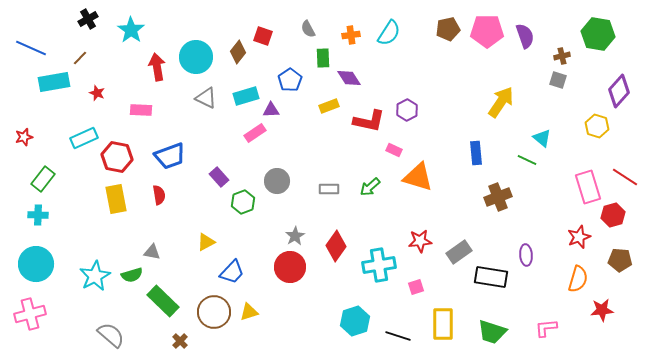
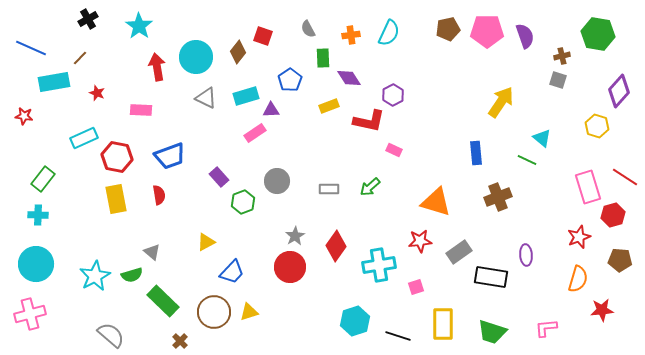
cyan star at (131, 30): moved 8 px right, 4 px up
cyan semicircle at (389, 33): rotated 8 degrees counterclockwise
purple hexagon at (407, 110): moved 14 px left, 15 px up
red star at (24, 137): moved 21 px up; rotated 24 degrees clockwise
orange triangle at (418, 177): moved 18 px right, 25 px down
gray triangle at (152, 252): rotated 30 degrees clockwise
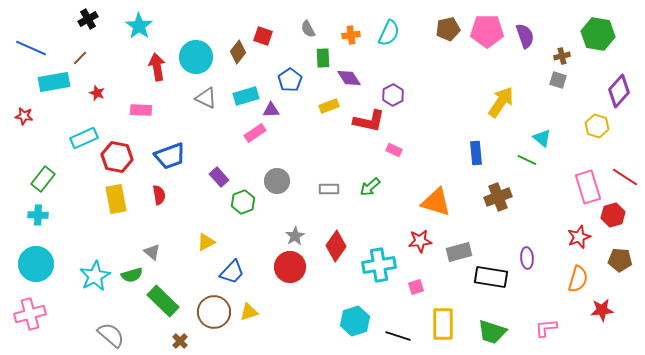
gray rectangle at (459, 252): rotated 20 degrees clockwise
purple ellipse at (526, 255): moved 1 px right, 3 px down
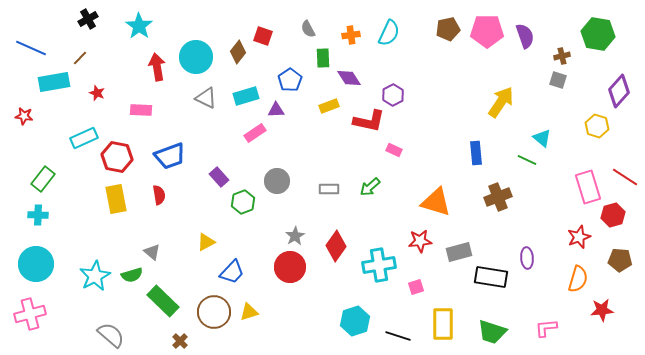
purple triangle at (271, 110): moved 5 px right
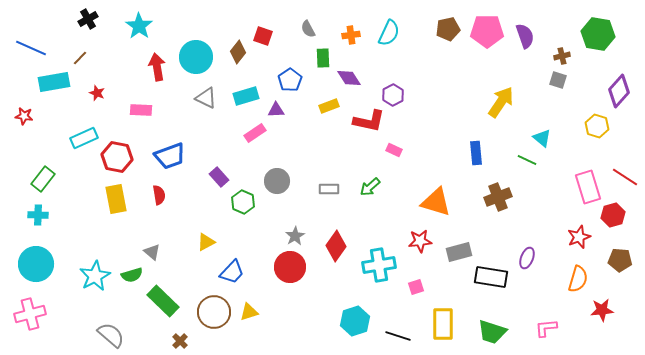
green hexagon at (243, 202): rotated 15 degrees counterclockwise
purple ellipse at (527, 258): rotated 25 degrees clockwise
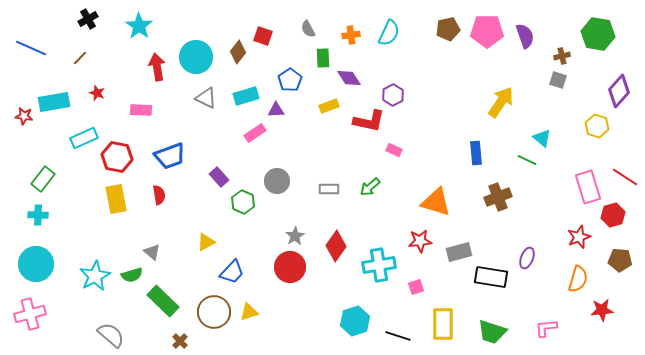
cyan rectangle at (54, 82): moved 20 px down
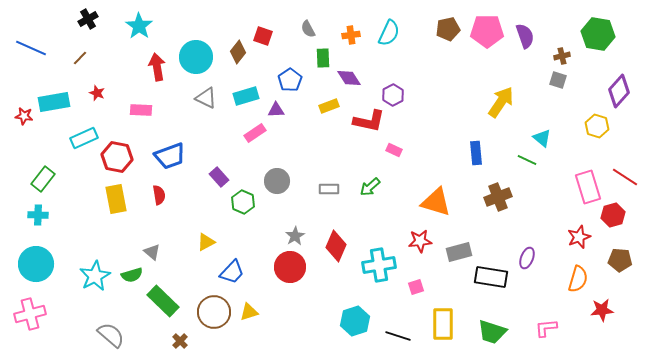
red diamond at (336, 246): rotated 12 degrees counterclockwise
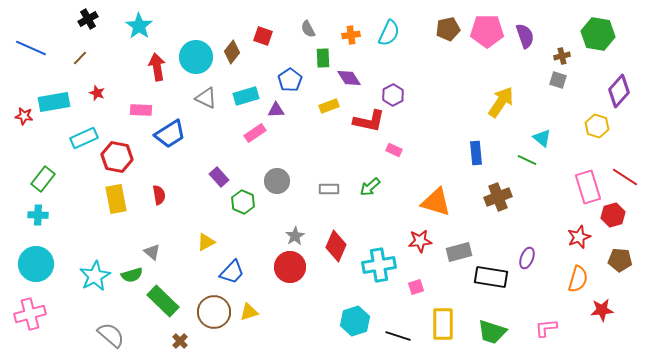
brown diamond at (238, 52): moved 6 px left
blue trapezoid at (170, 156): moved 22 px up; rotated 12 degrees counterclockwise
